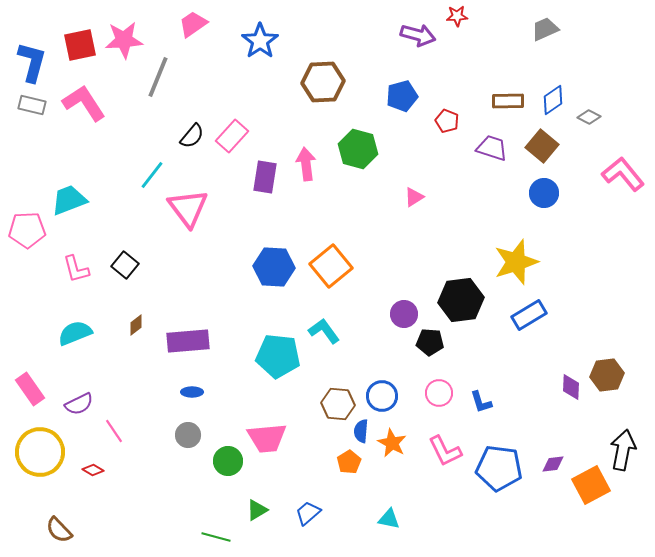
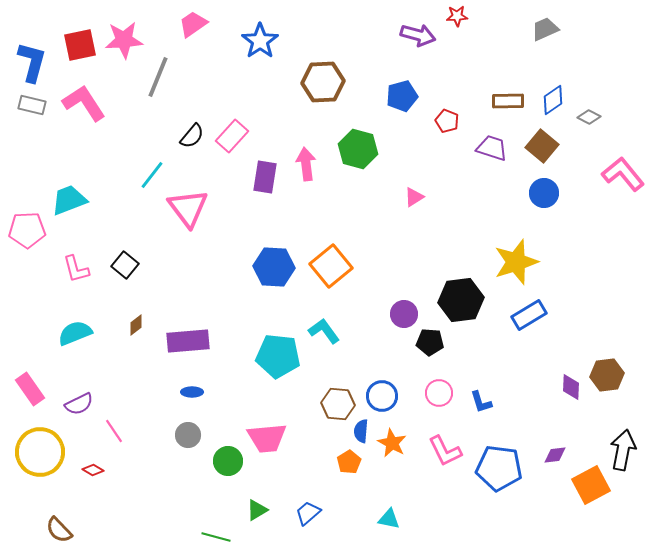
purple diamond at (553, 464): moved 2 px right, 9 px up
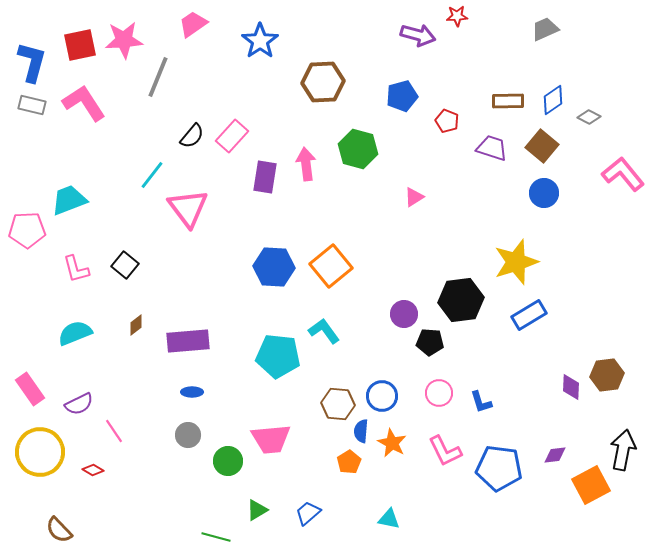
pink trapezoid at (267, 438): moved 4 px right, 1 px down
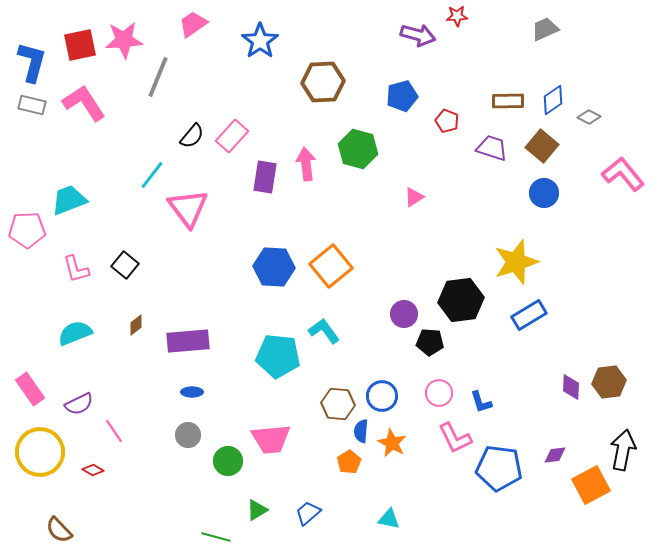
brown hexagon at (607, 375): moved 2 px right, 7 px down
pink L-shape at (445, 451): moved 10 px right, 13 px up
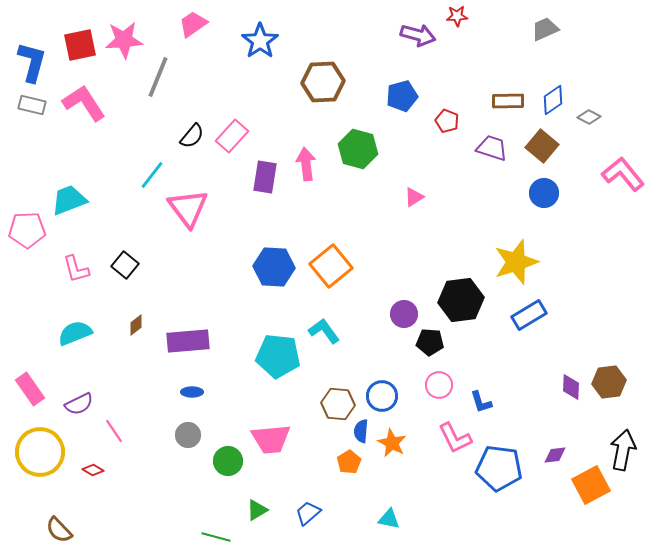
pink circle at (439, 393): moved 8 px up
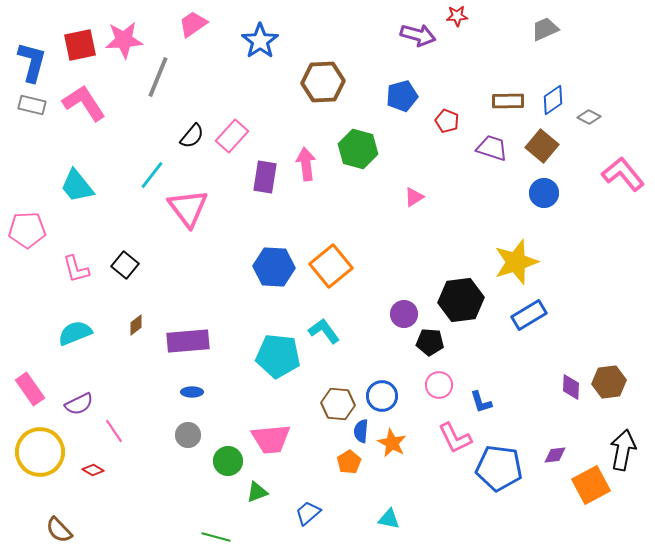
cyan trapezoid at (69, 200): moved 8 px right, 14 px up; rotated 108 degrees counterclockwise
green triangle at (257, 510): moved 18 px up; rotated 10 degrees clockwise
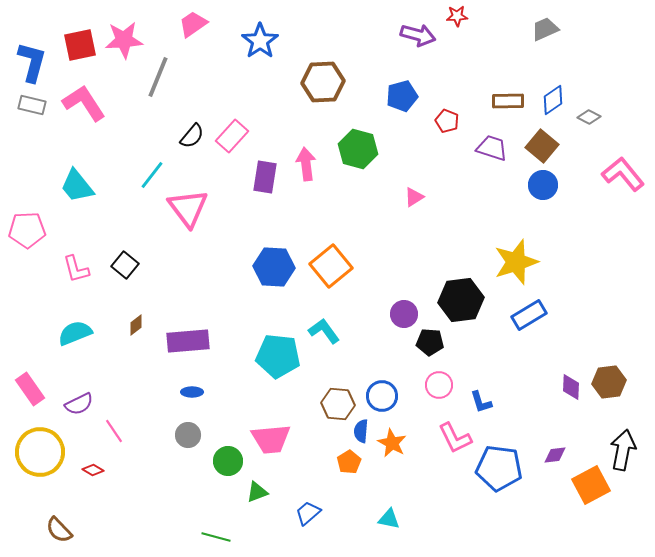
blue circle at (544, 193): moved 1 px left, 8 px up
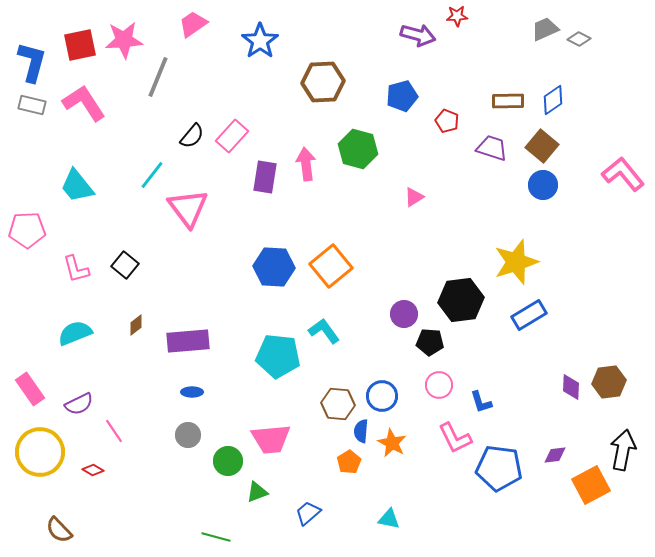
gray diamond at (589, 117): moved 10 px left, 78 px up
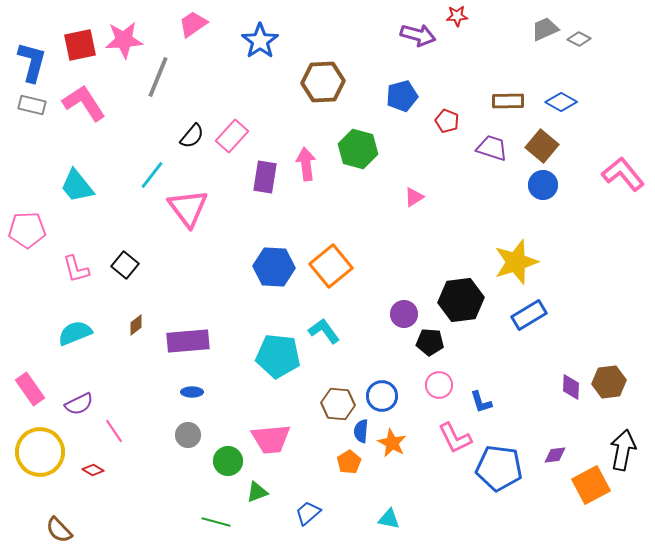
blue diamond at (553, 100): moved 8 px right, 2 px down; rotated 64 degrees clockwise
green line at (216, 537): moved 15 px up
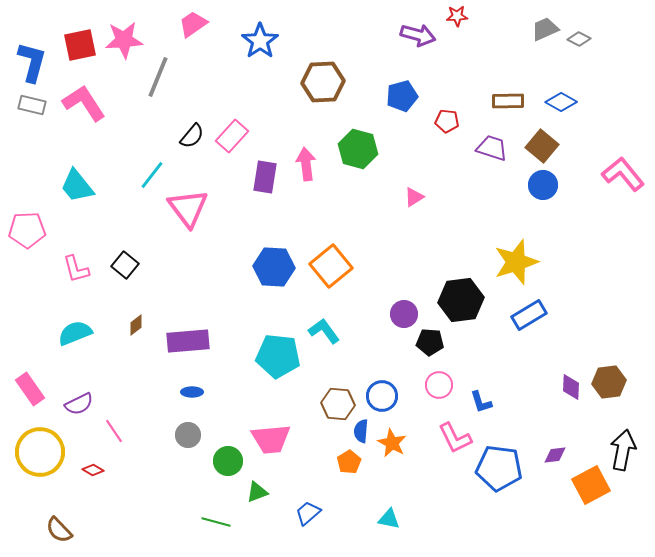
red pentagon at (447, 121): rotated 15 degrees counterclockwise
